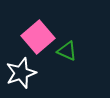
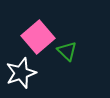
green triangle: rotated 20 degrees clockwise
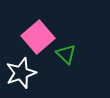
green triangle: moved 1 px left, 3 px down
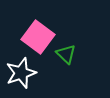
pink square: rotated 12 degrees counterclockwise
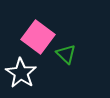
white star: rotated 20 degrees counterclockwise
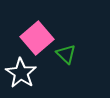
pink square: moved 1 px left, 1 px down; rotated 12 degrees clockwise
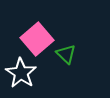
pink square: moved 1 px down
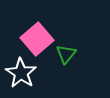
green triangle: rotated 25 degrees clockwise
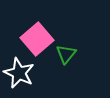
white star: moved 2 px left; rotated 8 degrees counterclockwise
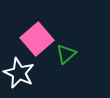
green triangle: rotated 10 degrees clockwise
